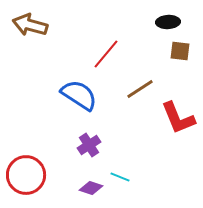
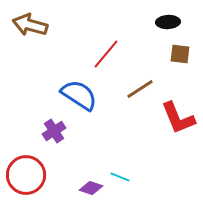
brown square: moved 3 px down
purple cross: moved 35 px left, 14 px up
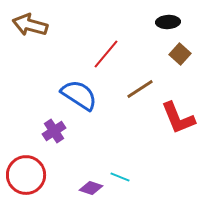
brown square: rotated 35 degrees clockwise
